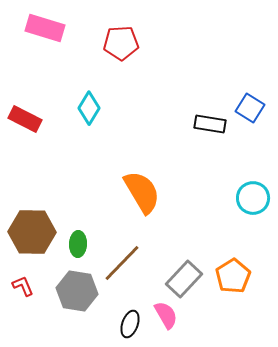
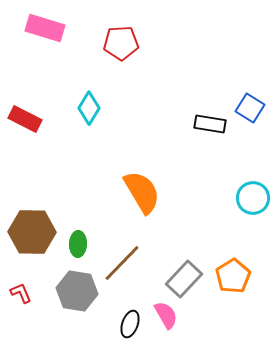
red L-shape: moved 2 px left, 7 px down
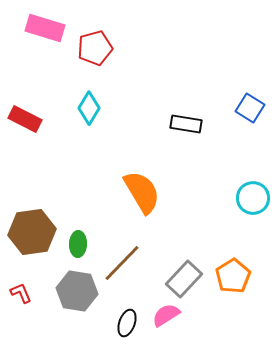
red pentagon: moved 26 px left, 5 px down; rotated 12 degrees counterclockwise
black rectangle: moved 24 px left
brown hexagon: rotated 9 degrees counterclockwise
pink semicircle: rotated 92 degrees counterclockwise
black ellipse: moved 3 px left, 1 px up
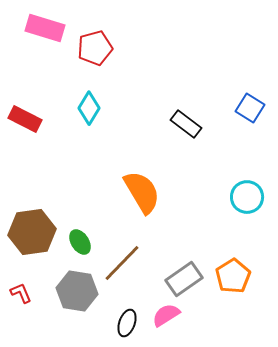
black rectangle: rotated 28 degrees clockwise
cyan circle: moved 6 px left, 1 px up
green ellipse: moved 2 px right, 2 px up; rotated 35 degrees counterclockwise
gray rectangle: rotated 12 degrees clockwise
